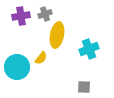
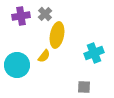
gray cross: rotated 24 degrees counterclockwise
cyan cross: moved 5 px right, 4 px down
yellow semicircle: moved 3 px right, 2 px up
cyan circle: moved 2 px up
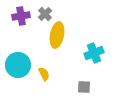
yellow semicircle: moved 18 px down; rotated 64 degrees counterclockwise
cyan circle: moved 1 px right
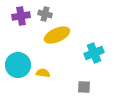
gray cross: rotated 32 degrees counterclockwise
yellow ellipse: rotated 55 degrees clockwise
yellow semicircle: moved 1 px left, 1 px up; rotated 56 degrees counterclockwise
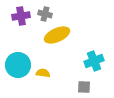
cyan cross: moved 8 px down
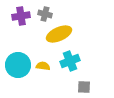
yellow ellipse: moved 2 px right, 1 px up
cyan cross: moved 24 px left
yellow semicircle: moved 7 px up
